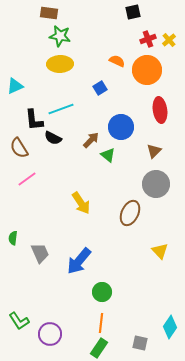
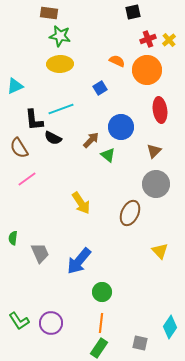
purple circle: moved 1 px right, 11 px up
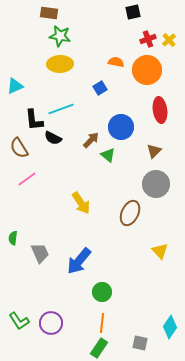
orange semicircle: moved 1 px left, 1 px down; rotated 14 degrees counterclockwise
orange line: moved 1 px right
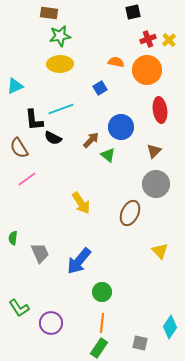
green star: rotated 20 degrees counterclockwise
green L-shape: moved 13 px up
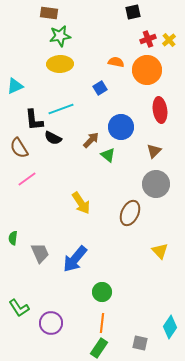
blue arrow: moved 4 px left, 2 px up
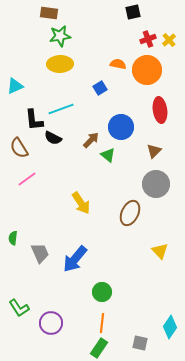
orange semicircle: moved 2 px right, 2 px down
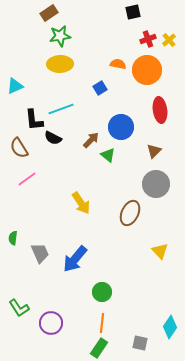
brown rectangle: rotated 42 degrees counterclockwise
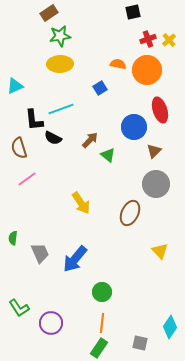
red ellipse: rotated 10 degrees counterclockwise
blue circle: moved 13 px right
brown arrow: moved 1 px left
brown semicircle: rotated 15 degrees clockwise
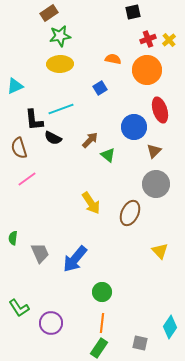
orange semicircle: moved 5 px left, 5 px up
yellow arrow: moved 10 px right
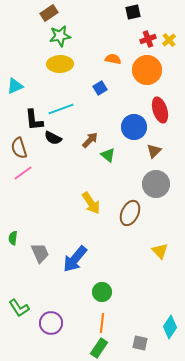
pink line: moved 4 px left, 6 px up
